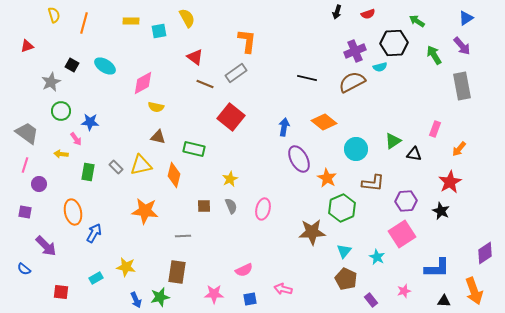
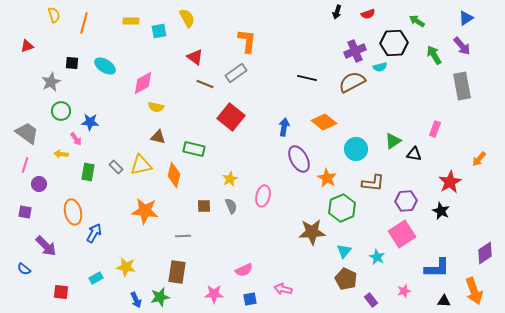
black square at (72, 65): moved 2 px up; rotated 24 degrees counterclockwise
orange arrow at (459, 149): moved 20 px right, 10 px down
pink ellipse at (263, 209): moved 13 px up
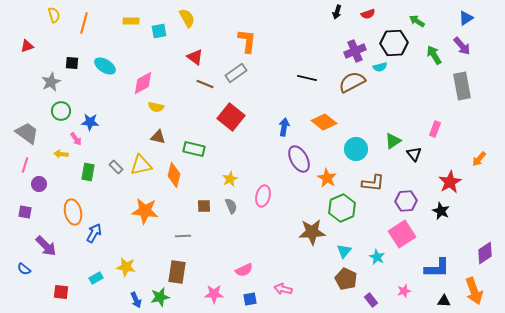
black triangle at (414, 154): rotated 42 degrees clockwise
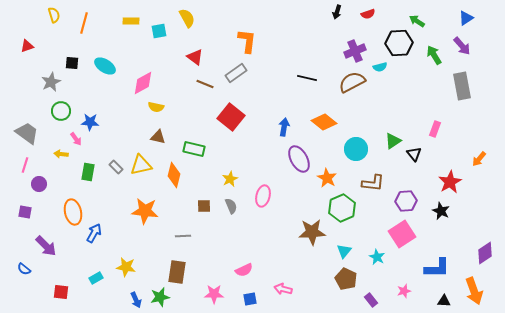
black hexagon at (394, 43): moved 5 px right
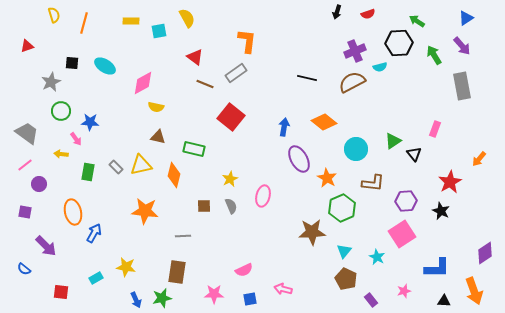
pink line at (25, 165): rotated 35 degrees clockwise
green star at (160, 297): moved 2 px right, 1 px down
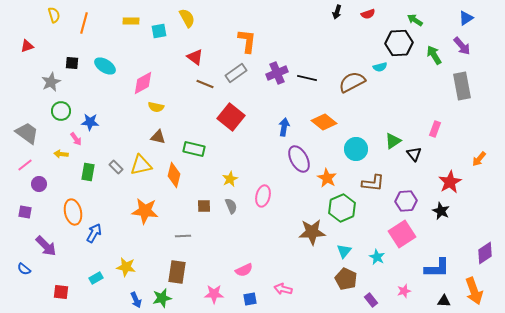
green arrow at (417, 21): moved 2 px left, 1 px up
purple cross at (355, 51): moved 78 px left, 22 px down
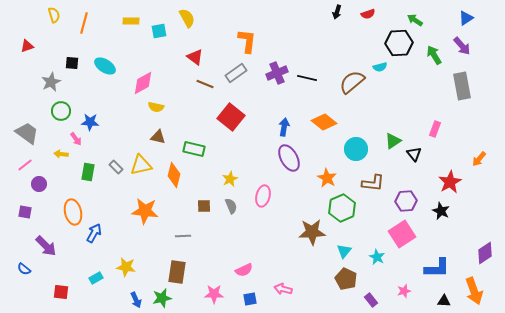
brown semicircle at (352, 82): rotated 12 degrees counterclockwise
purple ellipse at (299, 159): moved 10 px left, 1 px up
